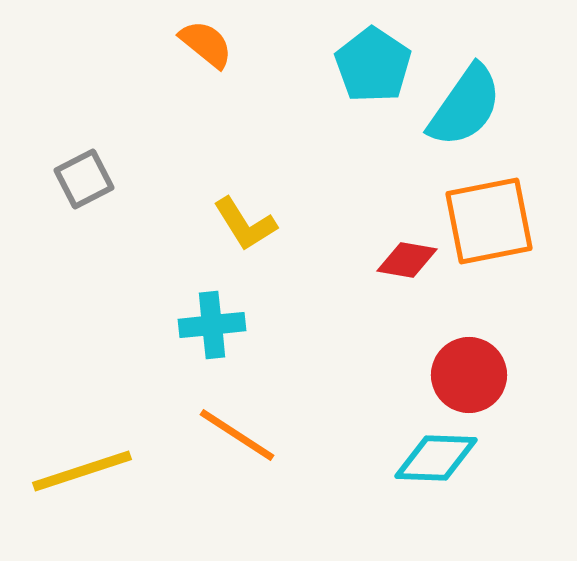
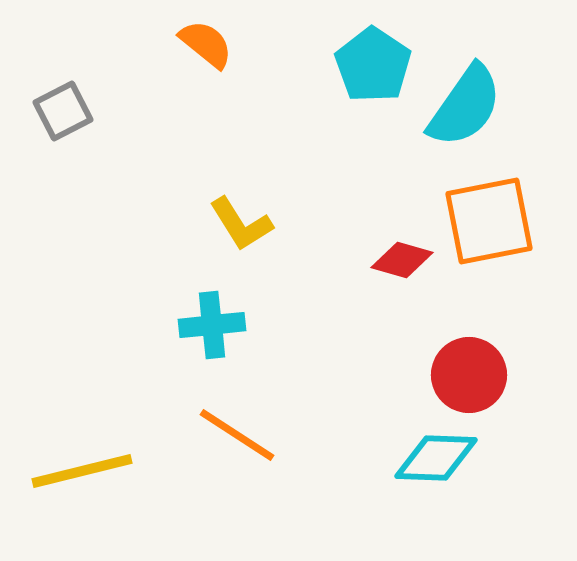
gray square: moved 21 px left, 68 px up
yellow L-shape: moved 4 px left
red diamond: moved 5 px left; rotated 6 degrees clockwise
yellow line: rotated 4 degrees clockwise
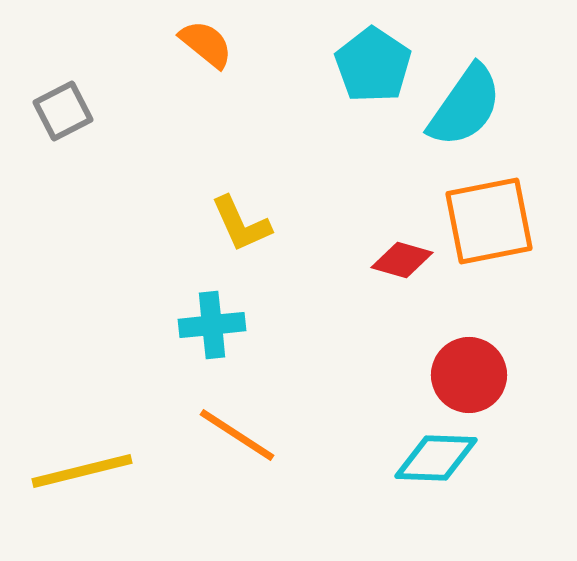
yellow L-shape: rotated 8 degrees clockwise
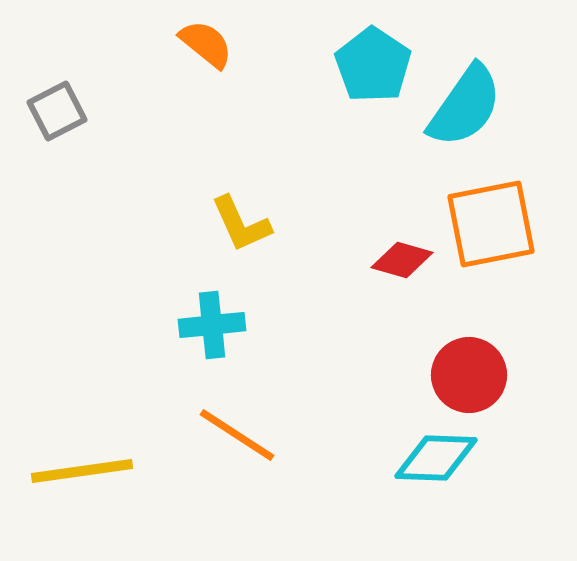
gray square: moved 6 px left
orange square: moved 2 px right, 3 px down
yellow line: rotated 6 degrees clockwise
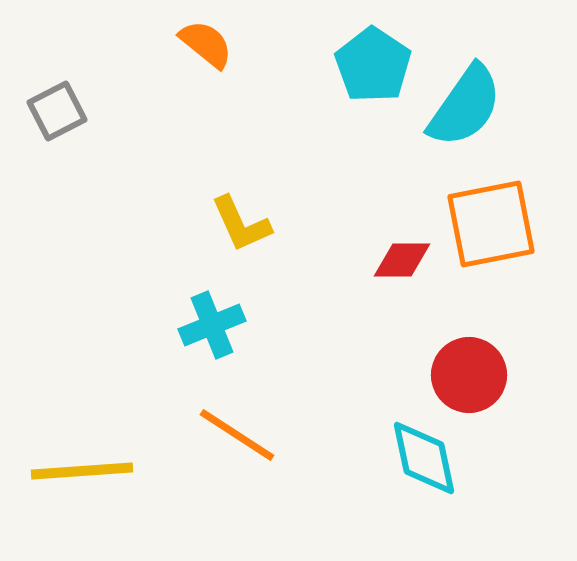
red diamond: rotated 16 degrees counterclockwise
cyan cross: rotated 16 degrees counterclockwise
cyan diamond: moved 12 px left; rotated 76 degrees clockwise
yellow line: rotated 4 degrees clockwise
